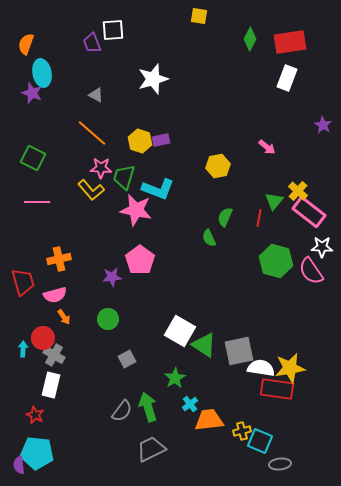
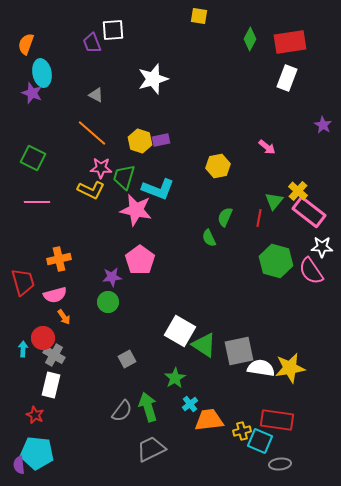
yellow L-shape at (91, 190): rotated 24 degrees counterclockwise
green circle at (108, 319): moved 17 px up
red rectangle at (277, 389): moved 31 px down
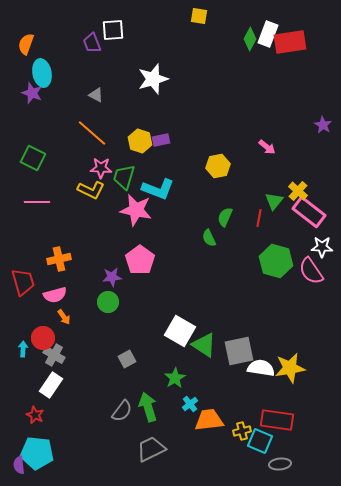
white rectangle at (287, 78): moved 19 px left, 44 px up
white rectangle at (51, 385): rotated 20 degrees clockwise
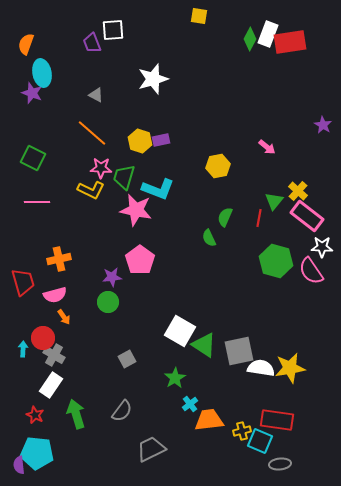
pink rectangle at (309, 212): moved 2 px left, 4 px down
green arrow at (148, 407): moved 72 px left, 7 px down
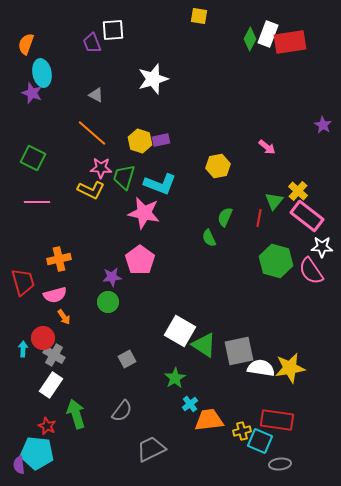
cyan L-shape at (158, 189): moved 2 px right, 5 px up
pink star at (136, 210): moved 8 px right, 3 px down
red star at (35, 415): moved 12 px right, 11 px down
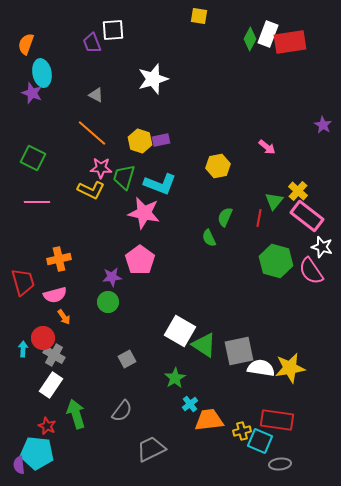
white star at (322, 247): rotated 15 degrees clockwise
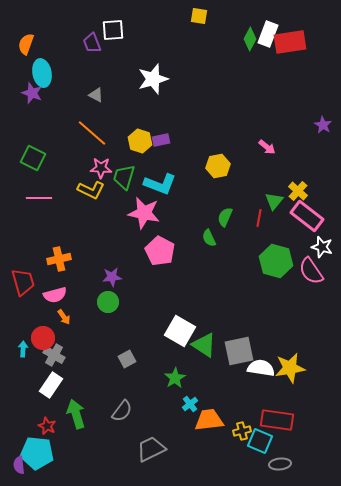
pink line at (37, 202): moved 2 px right, 4 px up
pink pentagon at (140, 260): moved 20 px right, 9 px up; rotated 8 degrees counterclockwise
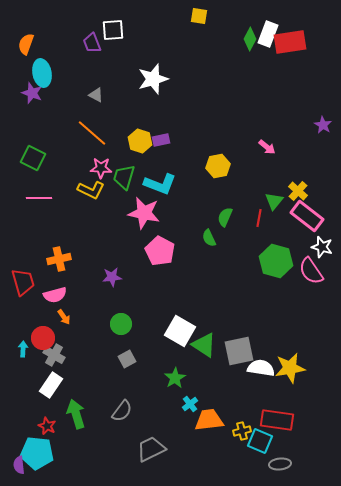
green circle at (108, 302): moved 13 px right, 22 px down
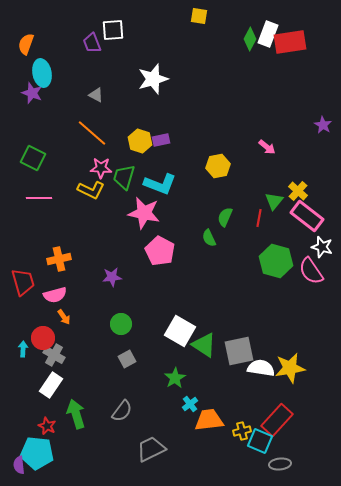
red rectangle at (277, 420): rotated 56 degrees counterclockwise
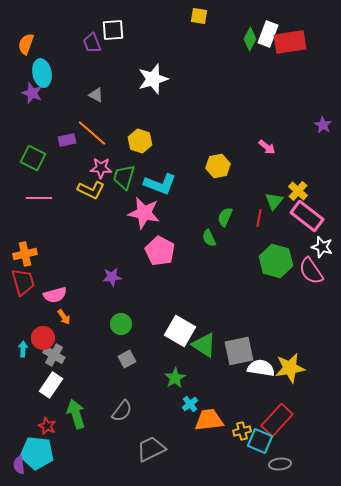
purple rectangle at (161, 140): moved 94 px left
orange cross at (59, 259): moved 34 px left, 5 px up
